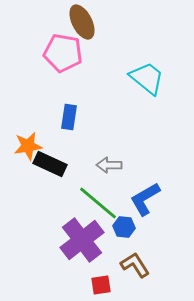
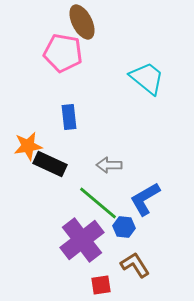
blue rectangle: rotated 15 degrees counterclockwise
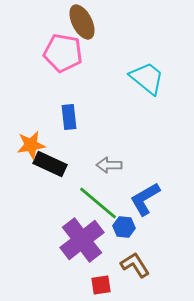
orange star: moved 3 px right, 1 px up
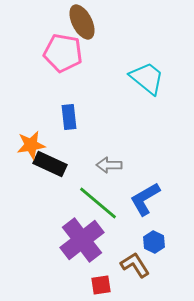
blue hexagon: moved 30 px right, 15 px down; rotated 20 degrees clockwise
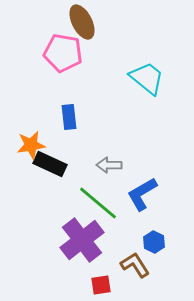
blue L-shape: moved 3 px left, 5 px up
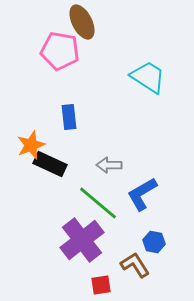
pink pentagon: moved 3 px left, 2 px up
cyan trapezoid: moved 1 px right, 1 px up; rotated 6 degrees counterclockwise
orange star: rotated 12 degrees counterclockwise
blue hexagon: rotated 15 degrees counterclockwise
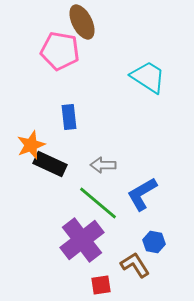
gray arrow: moved 6 px left
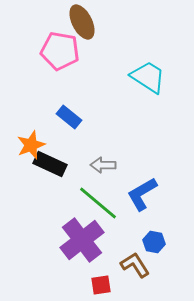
blue rectangle: rotated 45 degrees counterclockwise
